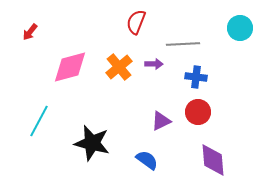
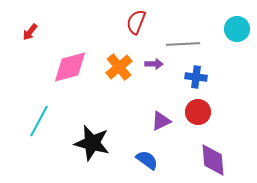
cyan circle: moved 3 px left, 1 px down
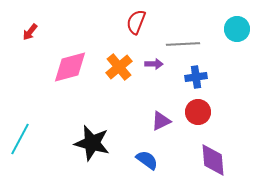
blue cross: rotated 15 degrees counterclockwise
cyan line: moved 19 px left, 18 px down
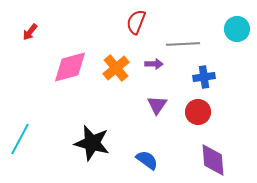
orange cross: moved 3 px left, 1 px down
blue cross: moved 8 px right
purple triangle: moved 4 px left, 16 px up; rotated 30 degrees counterclockwise
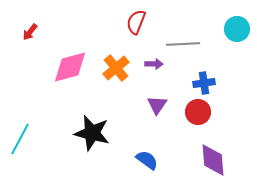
blue cross: moved 6 px down
black star: moved 10 px up
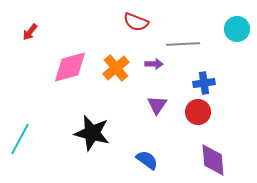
red semicircle: rotated 90 degrees counterclockwise
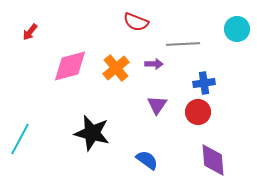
pink diamond: moved 1 px up
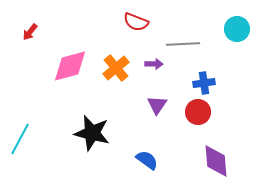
purple diamond: moved 3 px right, 1 px down
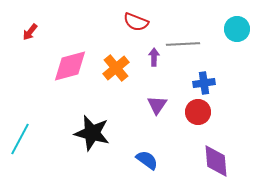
purple arrow: moved 7 px up; rotated 90 degrees counterclockwise
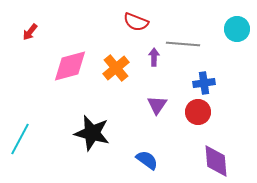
gray line: rotated 8 degrees clockwise
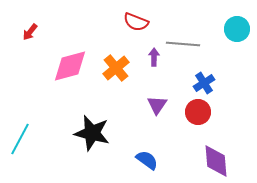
blue cross: rotated 25 degrees counterclockwise
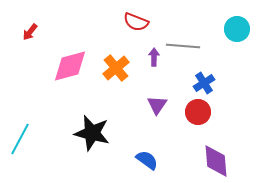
gray line: moved 2 px down
